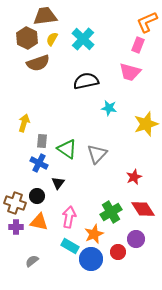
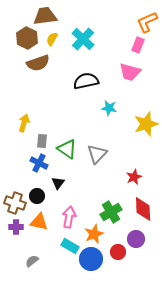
red diamond: rotated 30 degrees clockwise
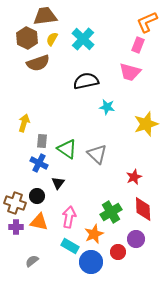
cyan star: moved 2 px left, 1 px up
gray triangle: rotated 30 degrees counterclockwise
blue circle: moved 3 px down
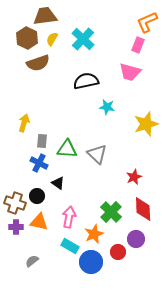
green triangle: rotated 30 degrees counterclockwise
black triangle: rotated 32 degrees counterclockwise
green cross: rotated 15 degrees counterclockwise
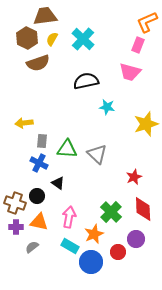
yellow arrow: rotated 114 degrees counterclockwise
gray semicircle: moved 14 px up
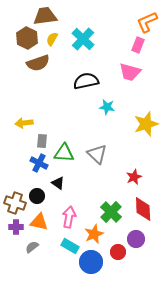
green triangle: moved 3 px left, 4 px down
